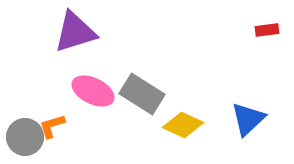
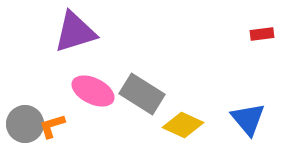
red rectangle: moved 5 px left, 4 px down
blue triangle: rotated 27 degrees counterclockwise
gray circle: moved 13 px up
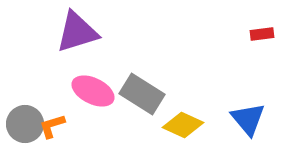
purple triangle: moved 2 px right
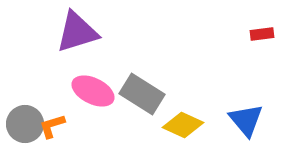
blue triangle: moved 2 px left, 1 px down
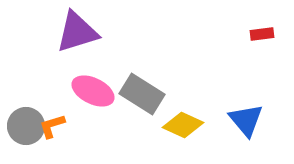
gray circle: moved 1 px right, 2 px down
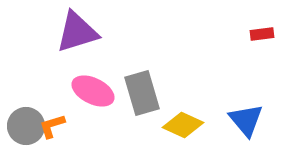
gray rectangle: moved 1 px up; rotated 42 degrees clockwise
